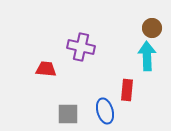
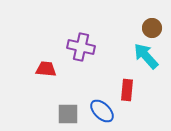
cyan arrow: moved 1 px left; rotated 40 degrees counterclockwise
blue ellipse: moved 3 px left; rotated 30 degrees counterclockwise
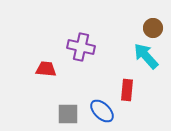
brown circle: moved 1 px right
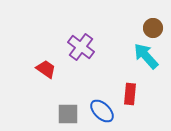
purple cross: rotated 24 degrees clockwise
red trapezoid: rotated 30 degrees clockwise
red rectangle: moved 3 px right, 4 px down
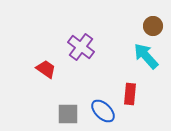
brown circle: moved 2 px up
blue ellipse: moved 1 px right
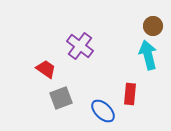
purple cross: moved 1 px left, 1 px up
cyan arrow: moved 2 px right, 1 px up; rotated 28 degrees clockwise
gray square: moved 7 px left, 16 px up; rotated 20 degrees counterclockwise
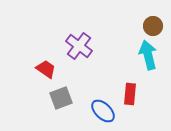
purple cross: moved 1 px left
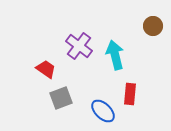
cyan arrow: moved 33 px left
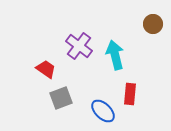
brown circle: moved 2 px up
